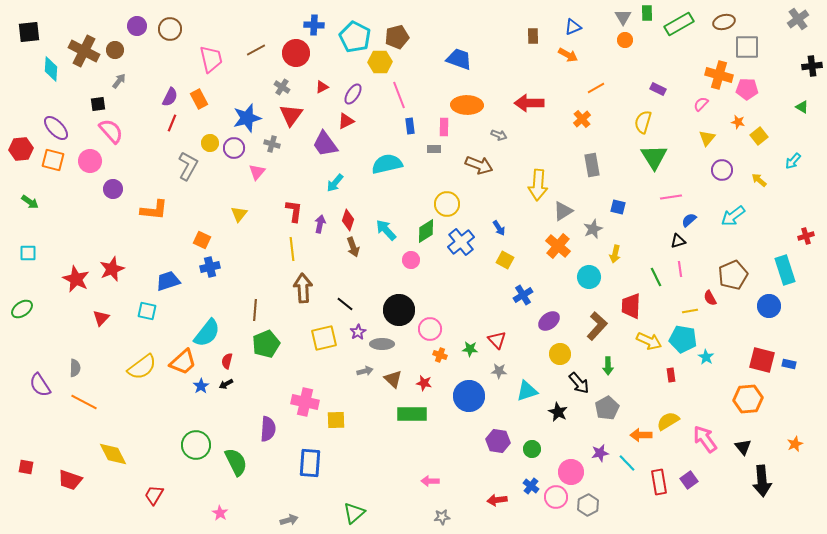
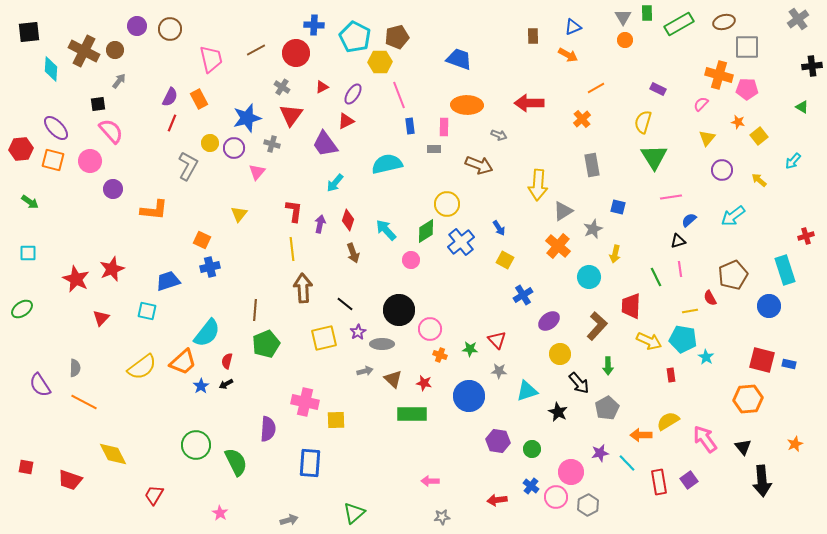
brown arrow at (353, 247): moved 6 px down
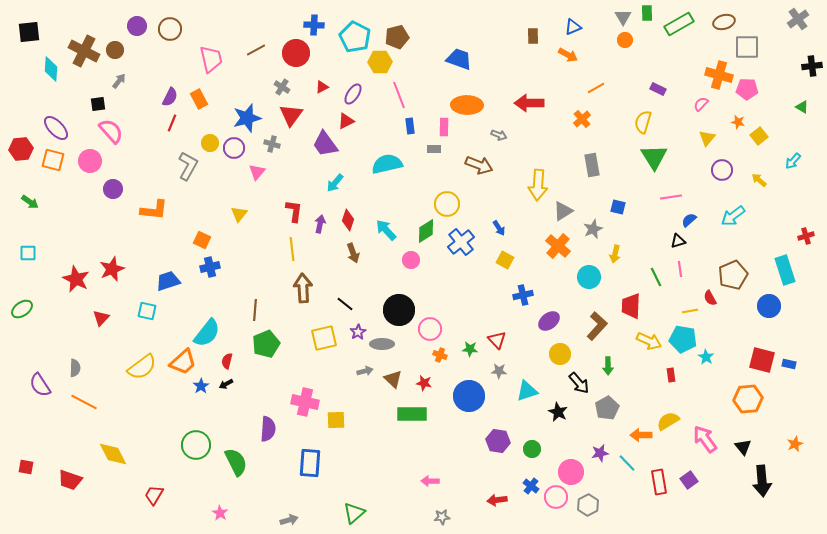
blue cross at (523, 295): rotated 18 degrees clockwise
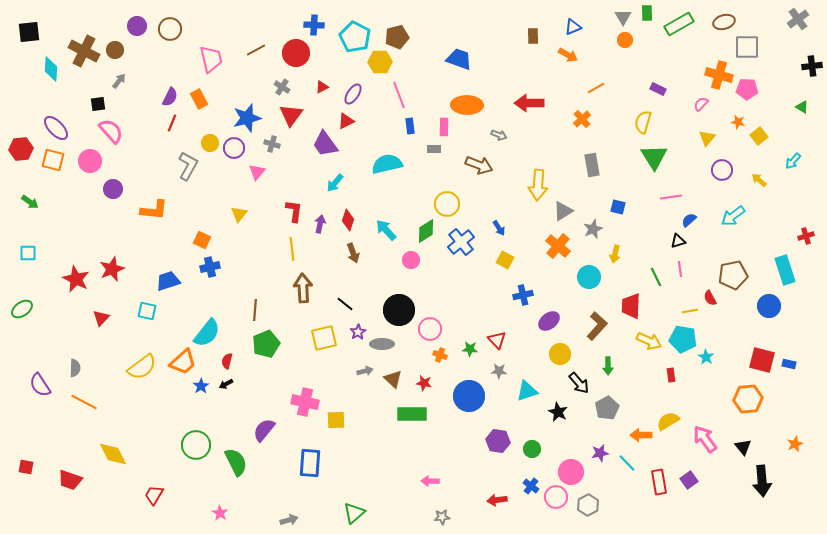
brown pentagon at (733, 275): rotated 12 degrees clockwise
purple semicircle at (268, 429): moved 4 px left, 1 px down; rotated 145 degrees counterclockwise
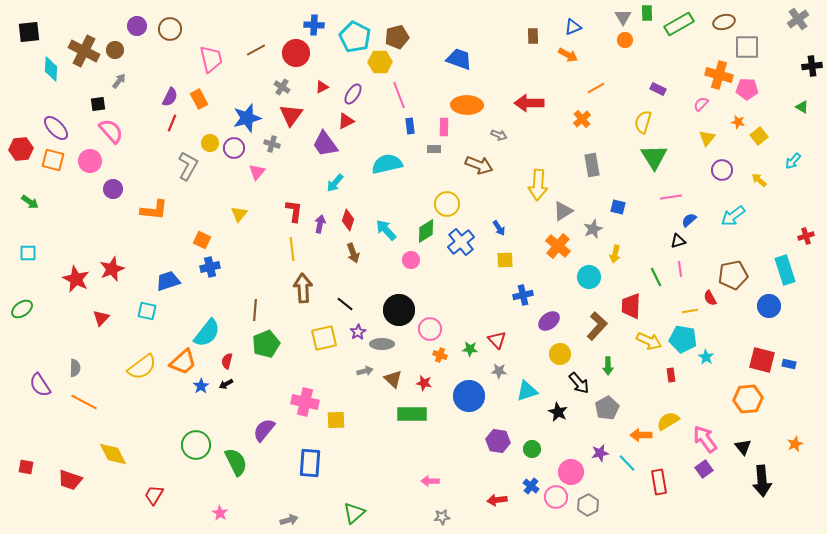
yellow square at (505, 260): rotated 30 degrees counterclockwise
purple square at (689, 480): moved 15 px right, 11 px up
